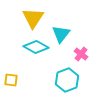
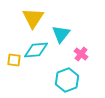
cyan diamond: moved 3 px down; rotated 35 degrees counterclockwise
yellow square: moved 3 px right, 20 px up
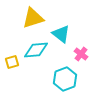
yellow triangle: rotated 40 degrees clockwise
cyan triangle: rotated 30 degrees counterclockwise
yellow square: moved 2 px left, 2 px down; rotated 24 degrees counterclockwise
cyan hexagon: moved 2 px left, 1 px up
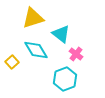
cyan diamond: rotated 65 degrees clockwise
pink cross: moved 5 px left
yellow square: rotated 24 degrees counterclockwise
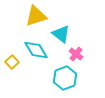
yellow triangle: moved 3 px right, 2 px up
cyan hexagon: moved 1 px up
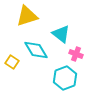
yellow triangle: moved 9 px left
pink cross: rotated 16 degrees counterclockwise
yellow square: rotated 16 degrees counterclockwise
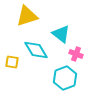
yellow square: rotated 24 degrees counterclockwise
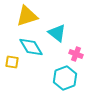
cyan triangle: moved 4 px left, 1 px up
cyan diamond: moved 5 px left, 3 px up
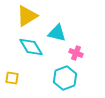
yellow triangle: rotated 15 degrees counterclockwise
cyan triangle: rotated 24 degrees counterclockwise
pink cross: moved 1 px up
yellow square: moved 16 px down
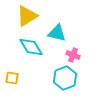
pink cross: moved 3 px left, 2 px down
